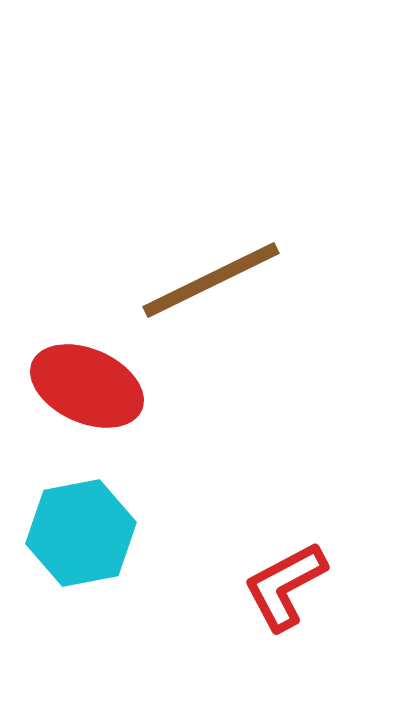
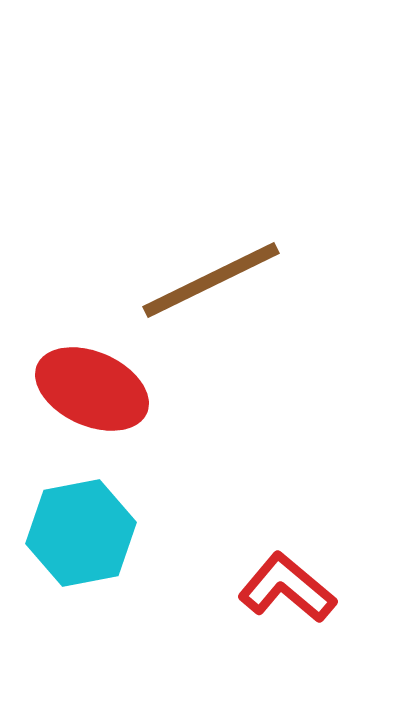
red ellipse: moved 5 px right, 3 px down
red L-shape: moved 2 px right, 2 px down; rotated 68 degrees clockwise
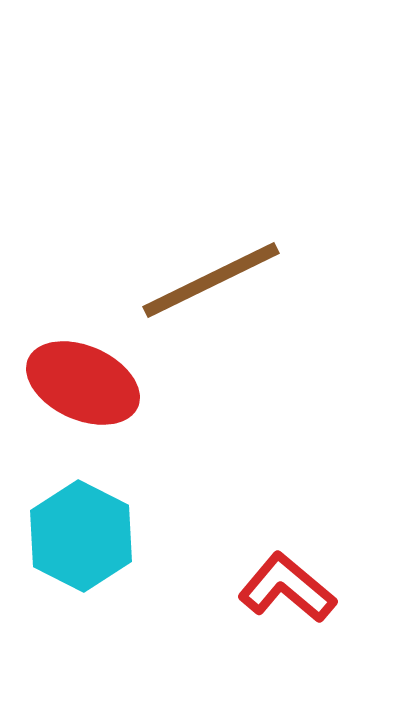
red ellipse: moved 9 px left, 6 px up
cyan hexagon: moved 3 px down; rotated 22 degrees counterclockwise
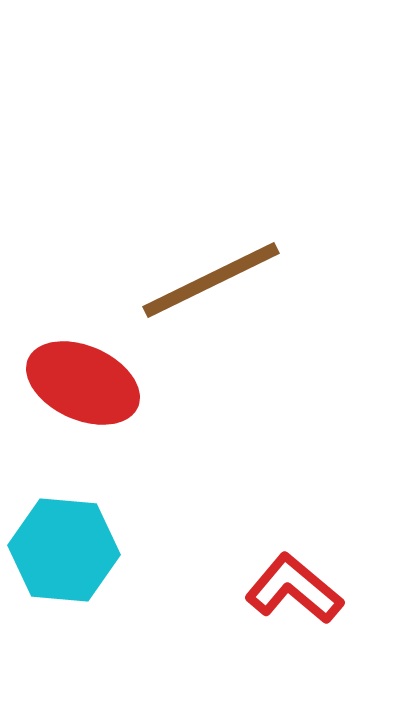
cyan hexagon: moved 17 px left, 14 px down; rotated 22 degrees counterclockwise
red L-shape: moved 7 px right, 1 px down
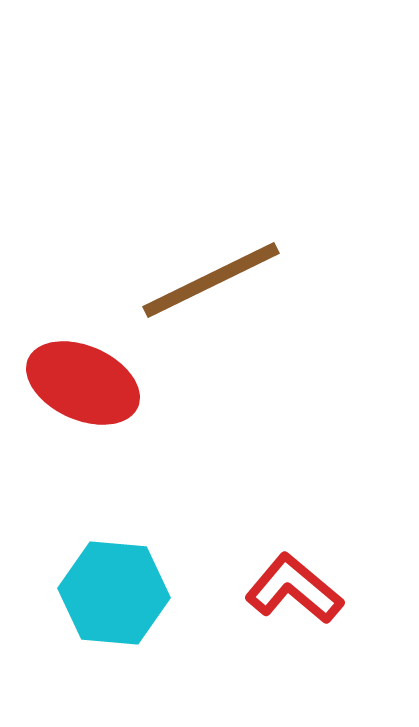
cyan hexagon: moved 50 px right, 43 px down
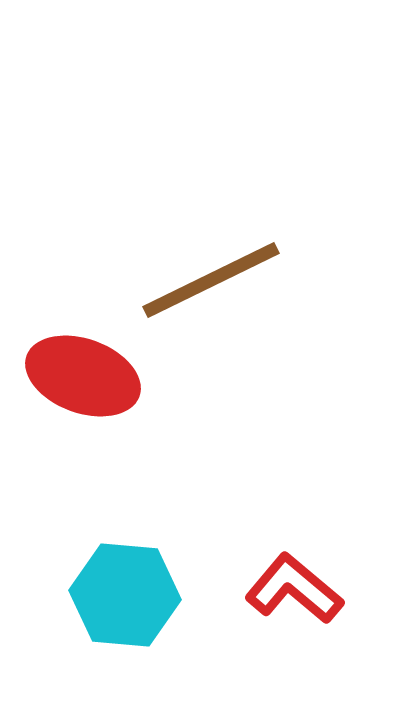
red ellipse: moved 7 px up; rotated 4 degrees counterclockwise
cyan hexagon: moved 11 px right, 2 px down
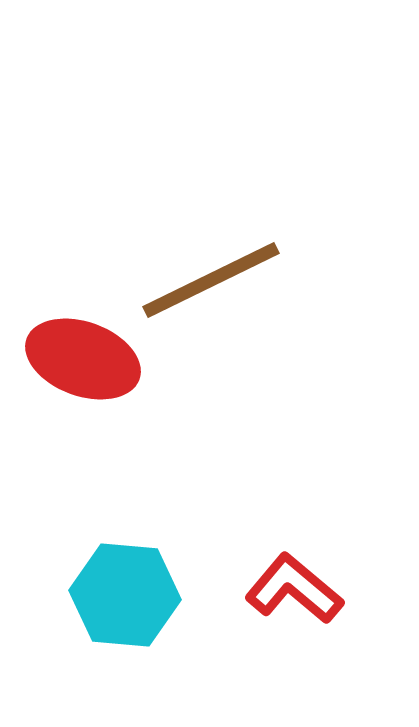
red ellipse: moved 17 px up
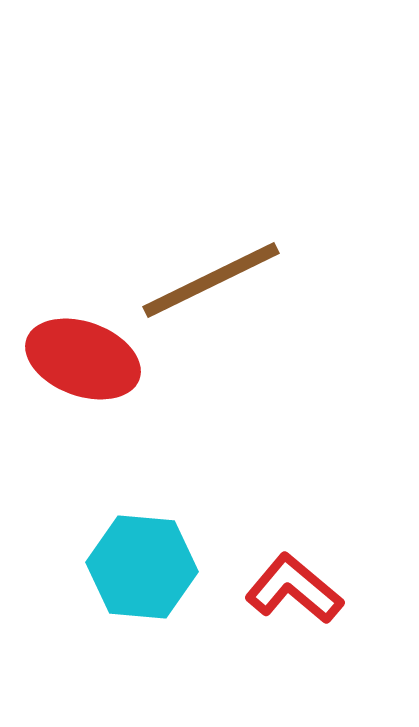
cyan hexagon: moved 17 px right, 28 px up
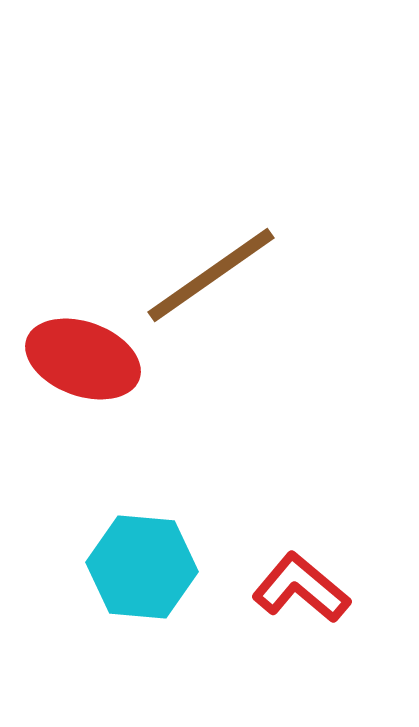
brown line: moved 5 px up; rotated 9 degrees counterclockwise
red L-shape: moved 7 px right, 1 px up
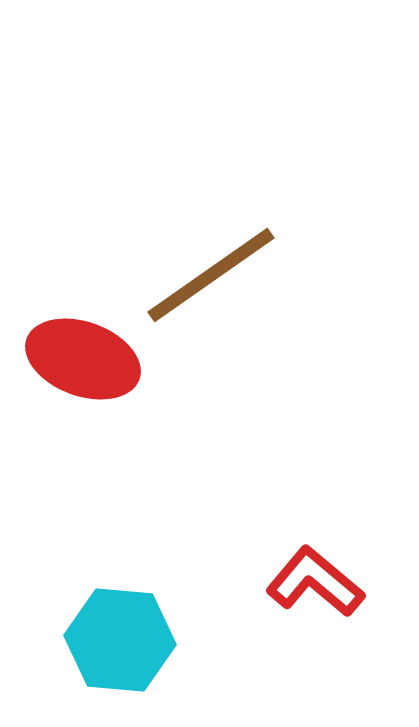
cyan hexagon: moved 22 px left, 73 px down
red L-shape: moved 14 px right, 6 px up
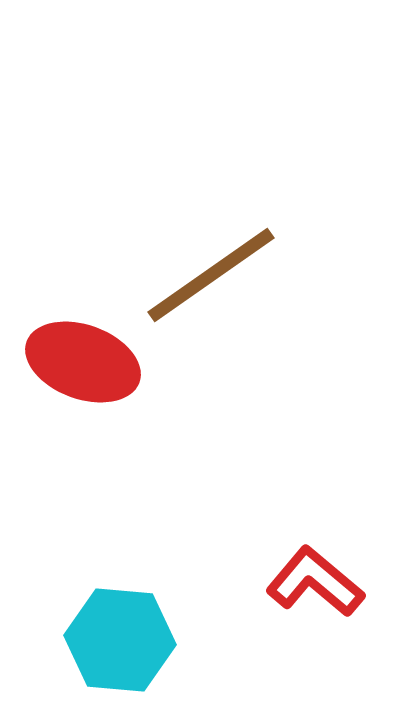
red ellipse: moved 3 px down
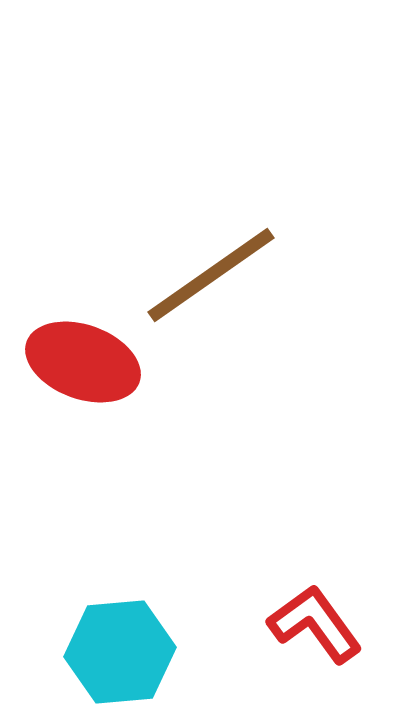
red L-shape: moved 42 px down; rotated 14 degrees clockwise
cyan hexagon: moved 12 px down; rotated 10 degrees counterclockwise
